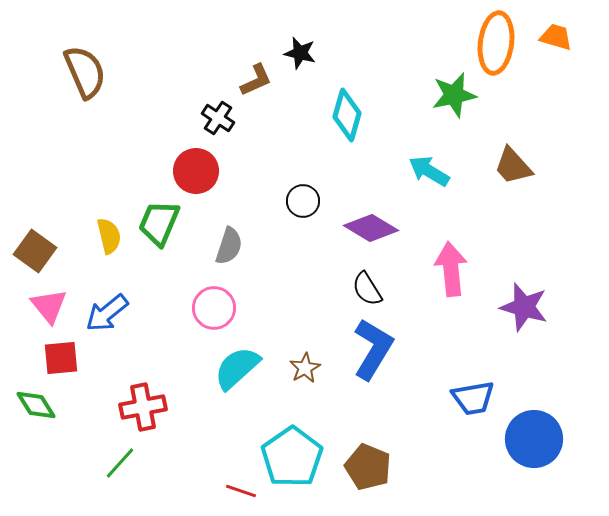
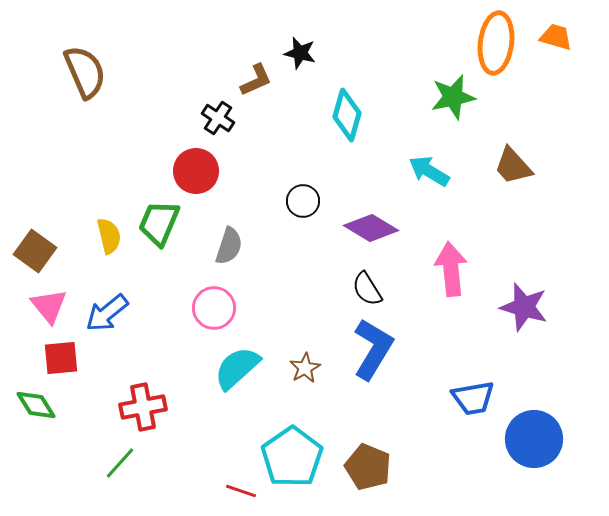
green star: moved 1 px left, 2 px down
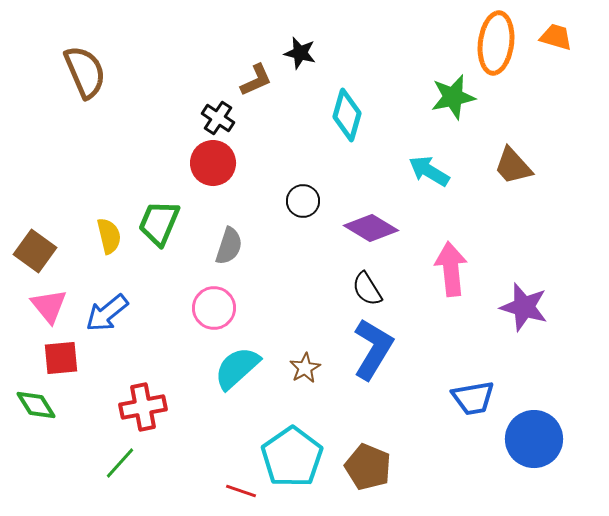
red circle: moved 17 px right, 8 px up
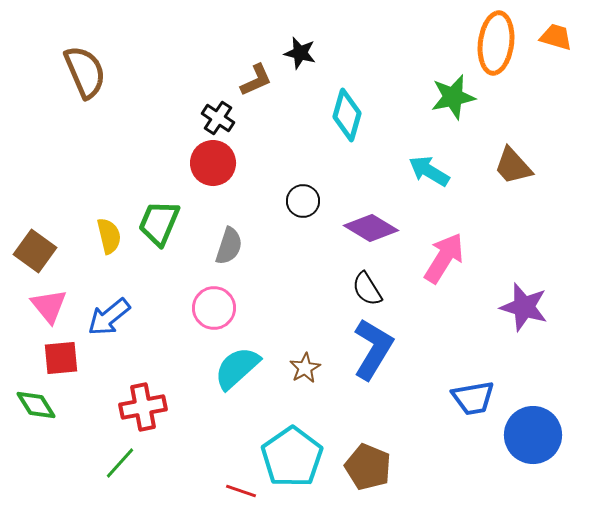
pink arrow: moved 7 px left, 11 px up; rotated 38 degrees clockwise
blue arrow: moved 2 px right, 4 px down
blue circle: moved 1 px left, 4 px up
